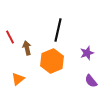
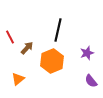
brown arrow: rotated 56 degrees clockwise
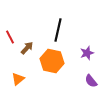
orange hexagon: rotated 25 degrees counterclockwise
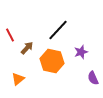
black line: rotated 30 degrees clockwise
red line: moved 2 px up
purple star: moved 6 px left, 1 px up
purple semicircle: moved 2 px right, 3 px up; rotated 16 degrees clockwise
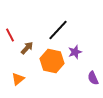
purple star: moved 6 px left
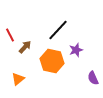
brown arrow: moved 2 px left, 1 px up
purple star: moved 1 px right, 2 px up
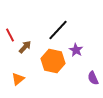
purple star: rotated 24 degrees counterclockwise
orange hexagon: moved 1 px right
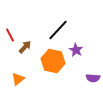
purple semicircle: rotated 64 degrees counterclockwise
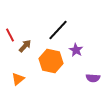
brown arrow: moved 1 px up
orange hexagon: moved 2 px left
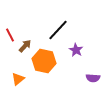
orange hexagon: moved 7 px left
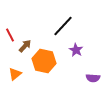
black line: moved 5 px right, 4 px up
orange triangle: moved 3 px left, 5 px up
